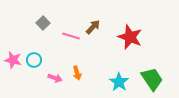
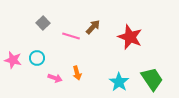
cyan circle: moved 3 px right, 2 px up
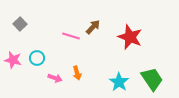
gray square: moved 23 px left, 1 px down
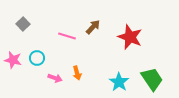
gray square: moved 3 px right
pink line: moved 4 px left
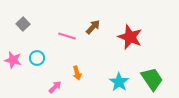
pink arrow: moved 9 px down; rotated 64 degrees counterclockwise
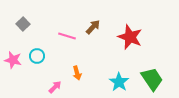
cyan circle: moved 2 px up
